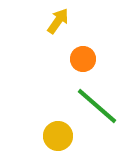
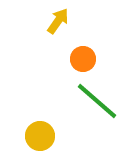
green line: moved 5 px up
yellow circle: moved 18 px left
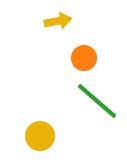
yellow arrow: rotated 44 degrees clockwise
orange circle: moved 1 px right, 1 px up
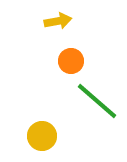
orange circle: moved 13 px left, 3 px down
yellow circle: moved 2 px right
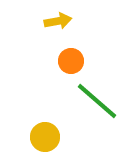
yellow circle: moved 3 px right, 1 px down
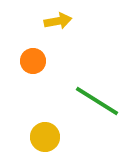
orange circle: moved 38 px left
green line: rotated 9 degrees counterclockwise
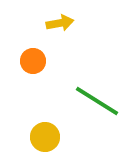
yellow arrow: moved 2 px right, 2 px down
